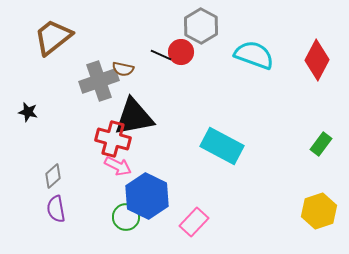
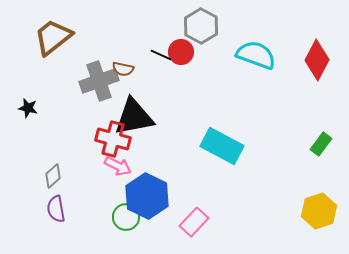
cyan semicircle: moved 2 px right
black star: moved 4 px up
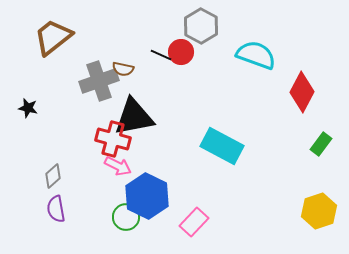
red diamond: moved 15 px left, 32 px down
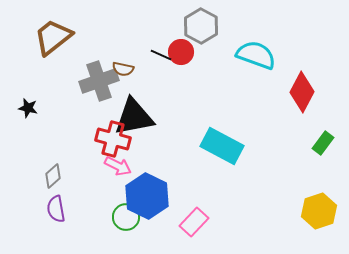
green rectangle: moved 2 px right, 1 px up
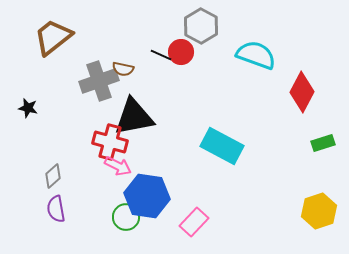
red cross: moved 3 px left, 3 px down
green rectangle: rotated 35 degrees clockwise
blue hexagon: rotated 18 degrees counterclockwise
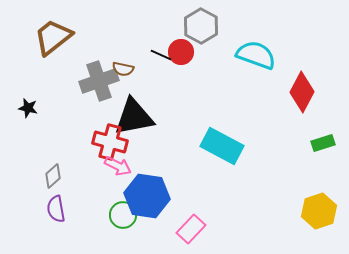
green circle: moved 3 px left, 2 px up
pink rectangle: moved 3 px left, 7 px down
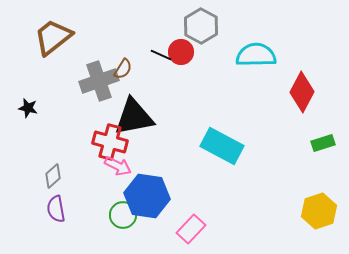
cyan semicircle: rotated 21 degrees counterclockwise
brown semicircle: rotated 70 degrees counterclockwise
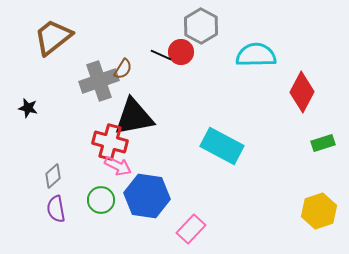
green circle: moved 22 px left, 15 px up
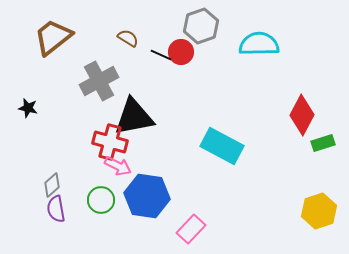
gray hexagon: rotated 12 degrees clockwise
cyan semicircle: moved 3 px right, 11 px up
brown semicircle: moved 5 px right, 31 px up; rotated 90 degrees counterclockwise
gray cross: rotated 9 degrees counterclockwise
red diamond: moved 23 px down
gray diamond: moved 1 px left, 9 px down
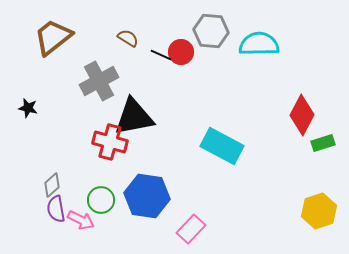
gray hexagon: moved 10 px right, 5 px down; rotated 24 degrees clockwise
pink arrow: moved 37 px left, 54 px down
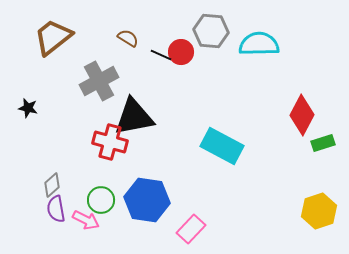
blue hexagon: moved 4 px down
pink arrow: moved 5 px right
